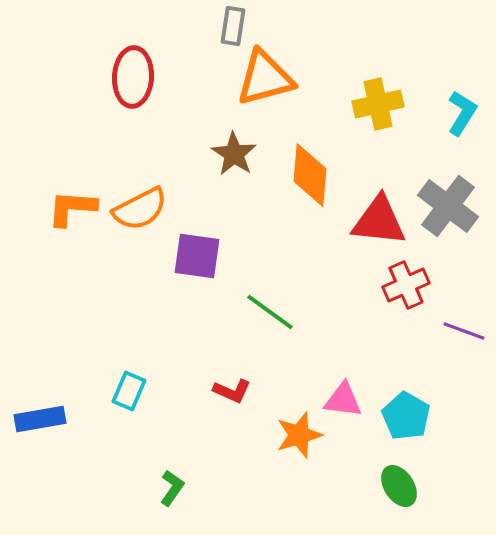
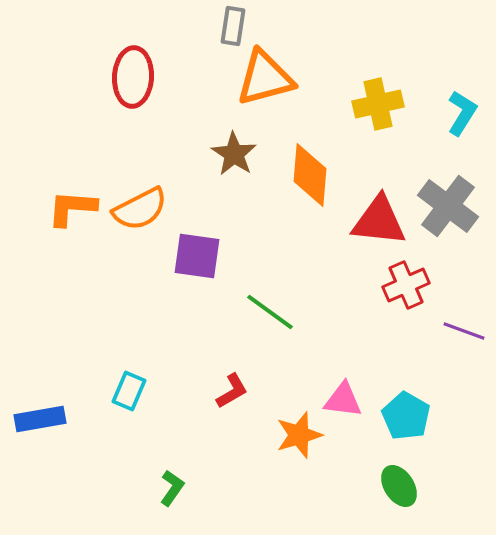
red L-shape: rotated 54 degrees counterclockwise
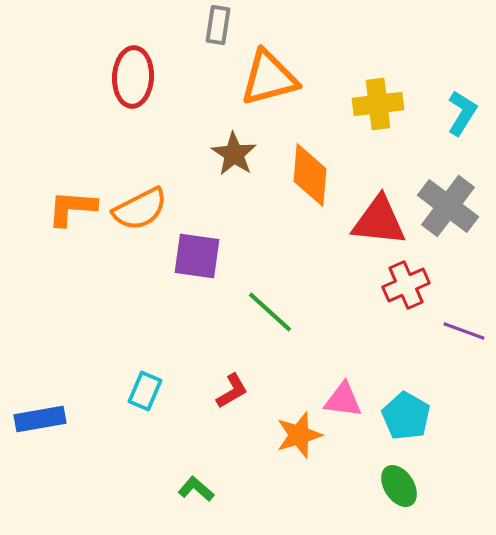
gray rectangle: moved 15 px left, 1 px up
orange triangle: moved 4 px right
yellow cross: rotated 6 degrees clockwise
green line: rotated 6 degrees clockwise
cyan rectangle: moved 16 px right
green L-shape: moved 24 px right, 1 px down; rotated 84 degrees counterclockwise
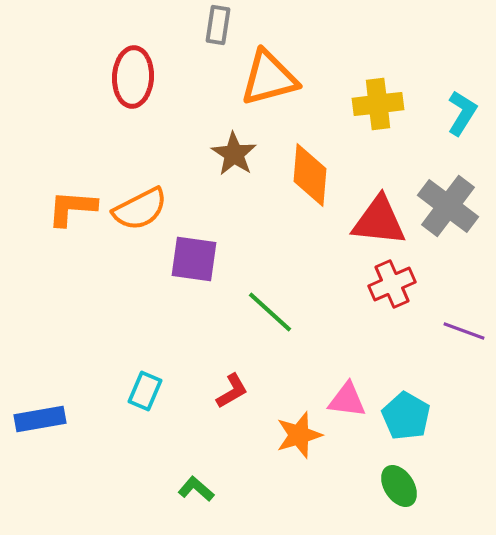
purple square: moved 3 px left, 3 px down
red cross: moved 14 px left, 1 px up
pink triangle: moved 4 px right
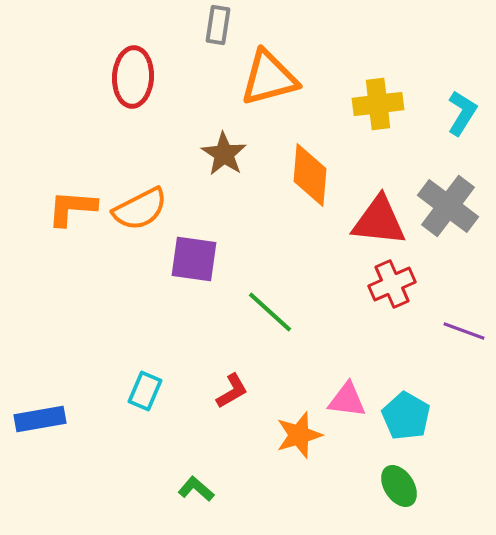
brown star: moved 10 px left
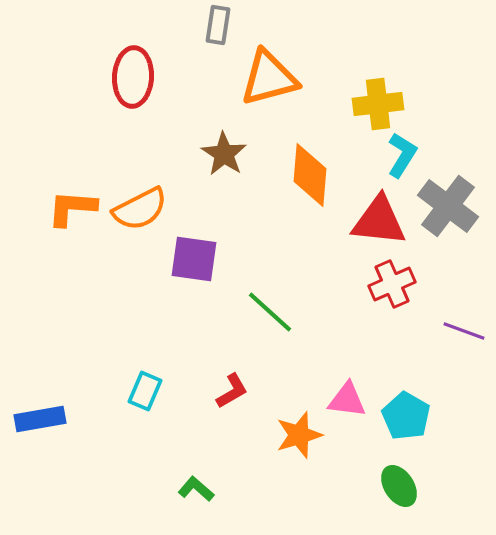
cyan L-shape: moved 60 px left, 42 px down
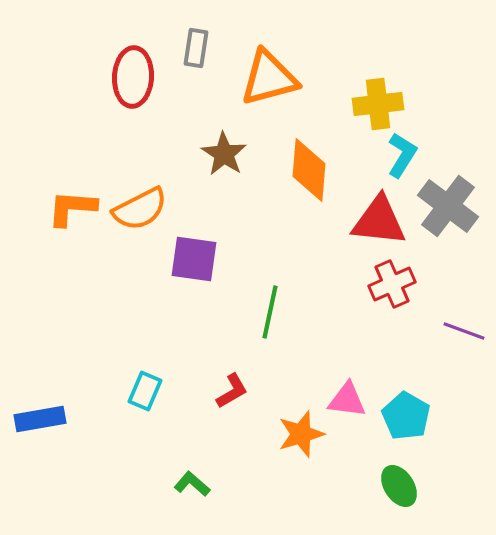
gray rectangle: moved 22 px left, 23 px down
orange diamond: moved 1 px left, 5 px up
green line: rotated 60 degrees clockwise
orange star: moved 2 px right, 1 px up
green L-shape: moved 4 px left, 5 px up
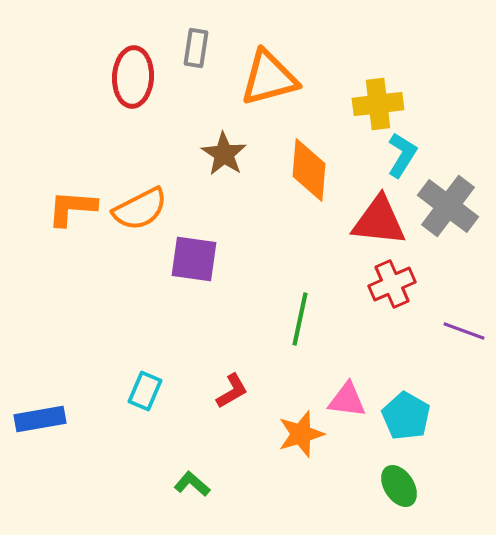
green line: moved 30 px right, 7 px down
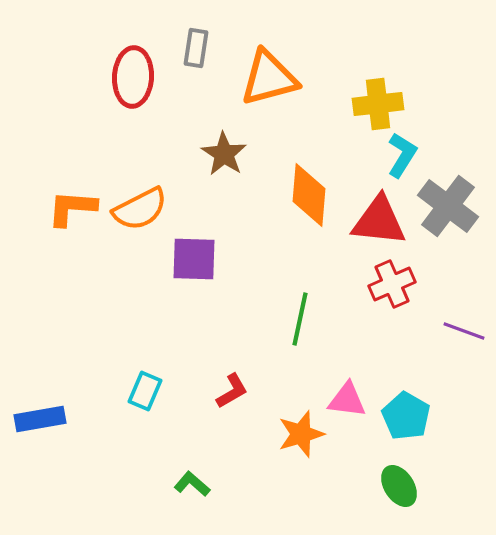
orange diamond: moved 25 px down
purple square: rotated 6 degrees counterclockwise
